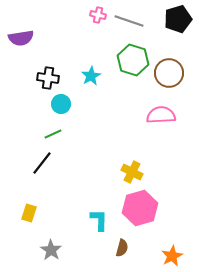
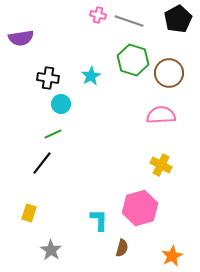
black pentagon: rotated 12 degrees counterclockwise
yellow cross: moved 29 px right, 7 px up
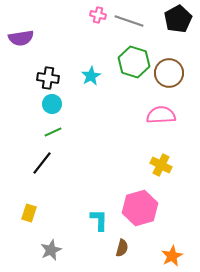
green hexagon: moved 1 px right, 2 px down
cyan circle: moved 9 px left
green line: moved 2 px up
gray star: rotated 15 degrees clockwise
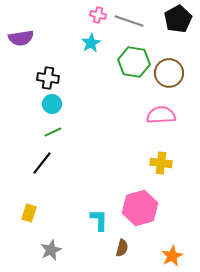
green hexagon: rotated 8 degrees counterclockwise
cyan star: moved 33 px up
yellow cross: moved 2 px up; rotated 20 degrees counterclockwise
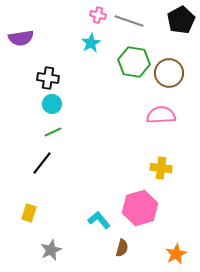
black pentagon: moved 3 px right, 1 px down
yellow cross: moved 5 px down
cyan L-shape: rotated 40 degrees counterclockwise
orange star: moved 4 px right, 2 px up
